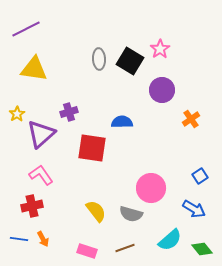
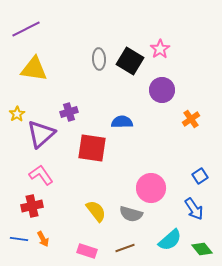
blue arrow: rotated 25 degrees clockwise
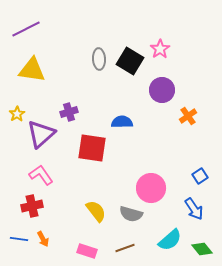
yellow triangle: moved 2 px left, 1 px down
orange cross: moved 3 px left, 3 px up
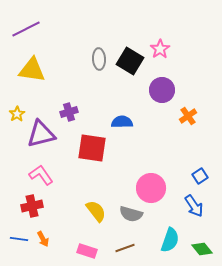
purple triangle: rotated 28 degrees clockwise
blue arrow: moved 3 px up
cyan semicircle: rotated 30 degrees counterclockwise
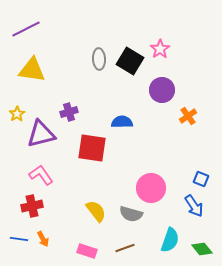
blue square: moved 1 px right, 3 px down; rotated 35 degrees counterclockwise
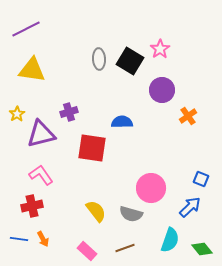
blue arrow: moved 4 px left, 1 px down; rotated 100 degrees counterclockwise
pink rectangle: rotated 24 degrees clockwise
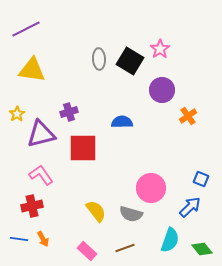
red square: moved 9 px left; rotated 8 degrees counterclockwise
